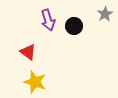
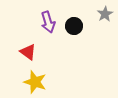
purple arrow: moved 2 px down
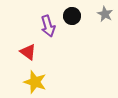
gray star: rotated 14 degrees counterclockwise
purple arrow: moved 4 px down
black circle: moved 2 px left, 10 px up
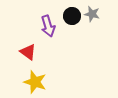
gray star: moved 13 px left; rotated 14 degrees counterclockwise
